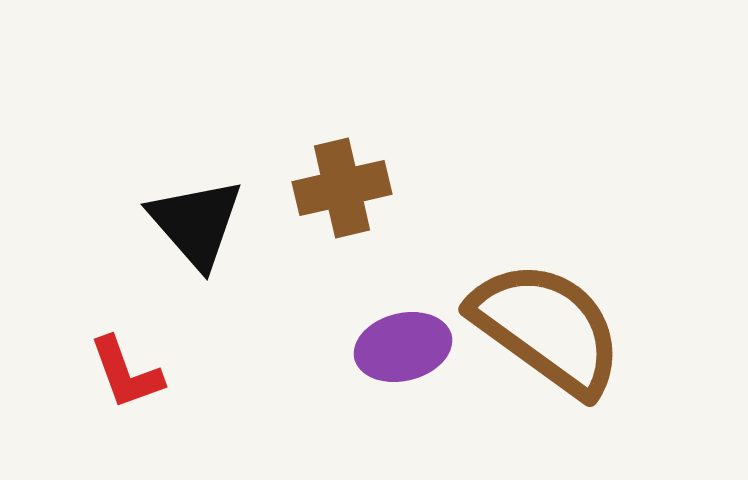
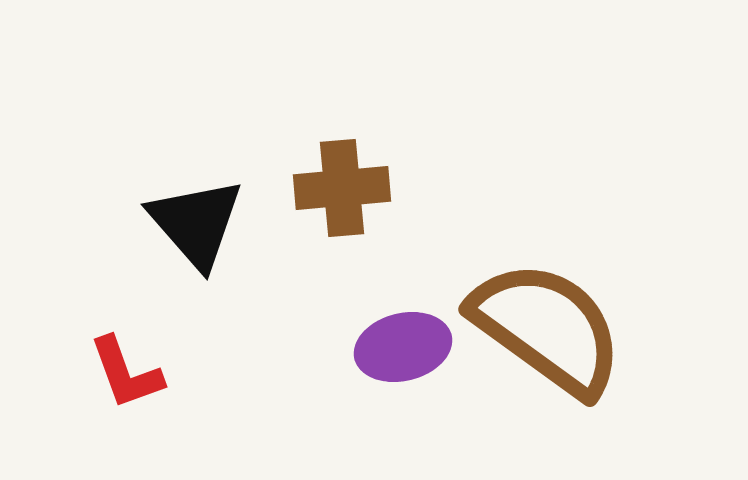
brown cross: rotated 8 degrees clockwise
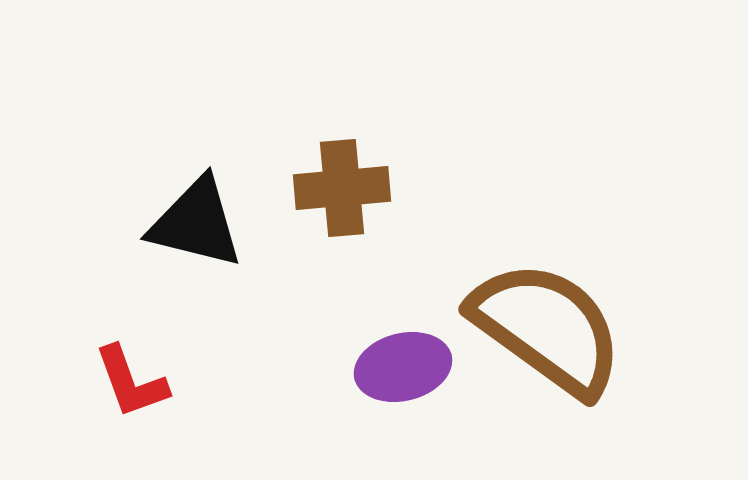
black triangle: rotated 35 degrees counterclockwise
purple ellipse: moved 20 px down
red L-shape: moved 5 px right, 9 px down
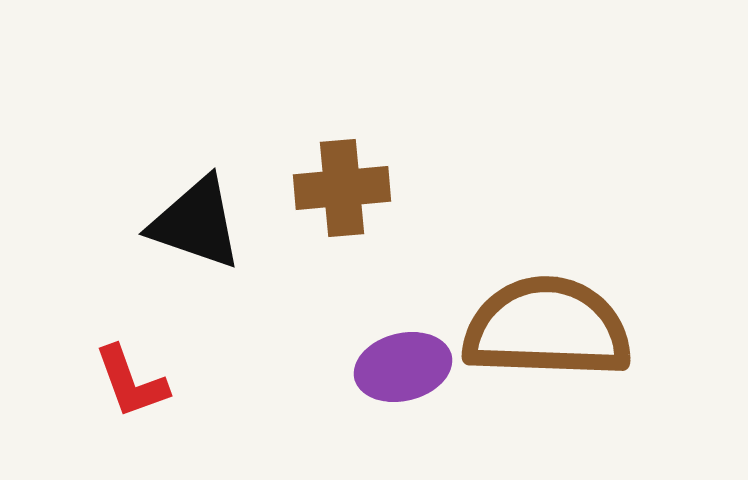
black triangle: rotated 5 degrees clockwise
brown semicircle: rotated 34 degrees counterclockwise
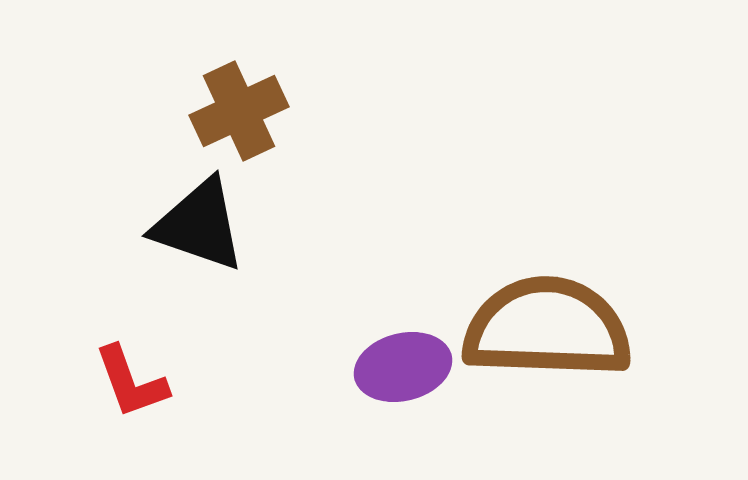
brown cross: moved 103 px left, 77 px up; rotated 20 degrees counterclockwise
black triangle: moved 3 px right, 2 px down
